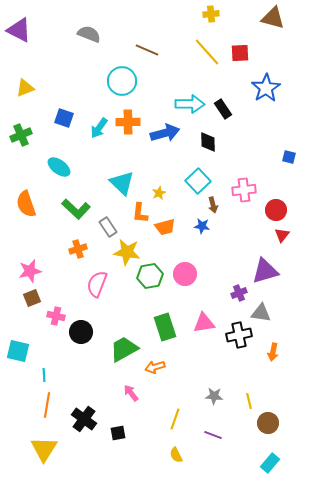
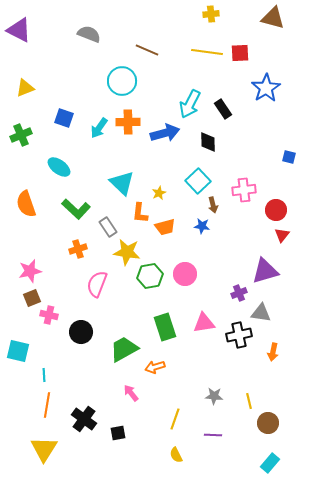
yellow line at (207, 52): rotated 40 degrees counterclockwise
cyan arrow at (190, 104): rotated 116 degrees clockwise
pink cross at (56, 316): moved 7 px left, 1 px up
purple line at (213, 435): rotated 18 degrees counterclockwise
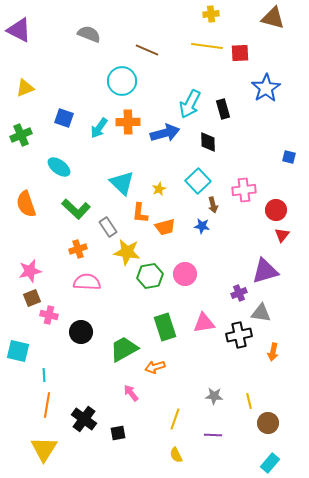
yellow line at (207, 52): moved 6 px up
black rectangle at (223, 109): rotated 18 degrees clockwise
yellow star at (159, 193): moved 4 px up
pink semicircle at (97, 284): moved 10 px left, 2 px up; rotated 72 degrees clockwise
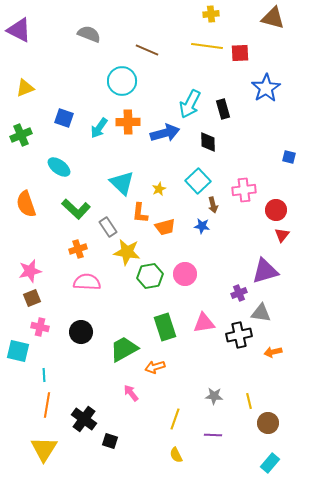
pink cross at (49, 315): moved 9 px left, 12 px down
orange arrow at (273, 352): rotated 66 degrees clockwise
black square at (118, 433): moved 8 px left, 8 px down; rotated 28 degrees clockwise
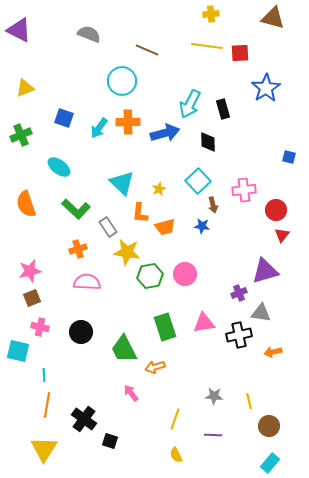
green trapezoid at (124, 349): rotated 88 degrees counterclockwise
brown circle at (268, 423): moved 1 px right, 3 px down
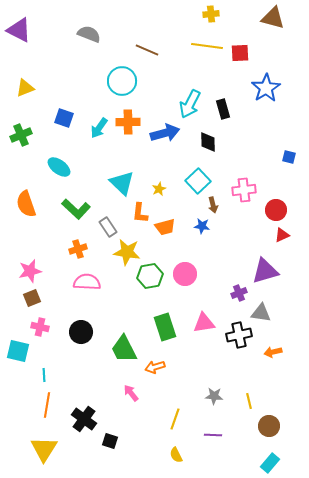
red triangle at (282, 235): rotated 28 degrees clockwise
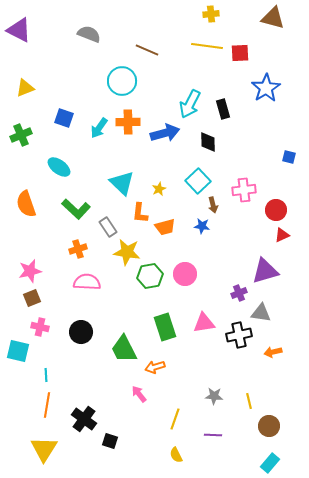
cyan line at (44, 375): moved 2 px right
pink arrow at (131, 393): moved 8 px right, 1 px down
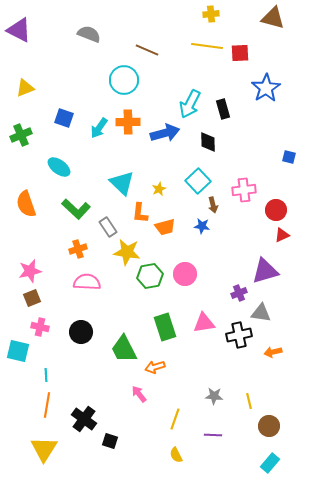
cyan circle at (122, 81): moved 2 px right, 1 px up
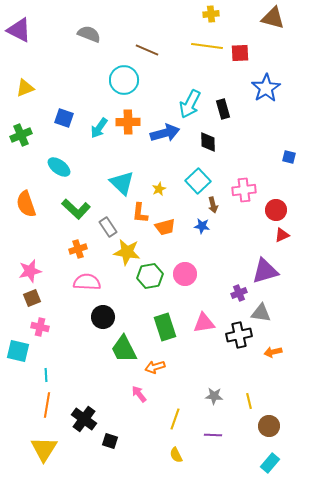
black circle at (81, 332): moved 22 px right, 15 px up
